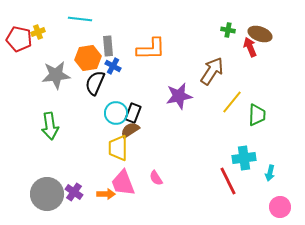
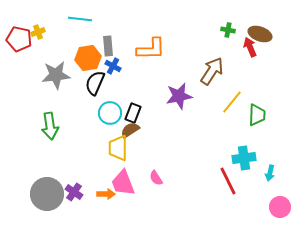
cyan circle: moved 6 px left
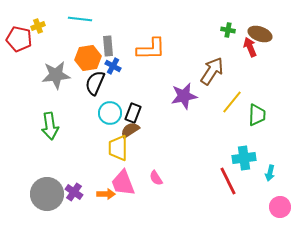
yellow cross: moved 6 px up
purple star: moved 5 px right
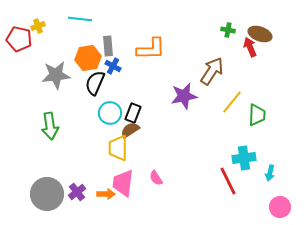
pink trapezoid: rotated 28 degrees clockwise
purple cross: moved 3 px right; rotated 18 degrees clockwise
